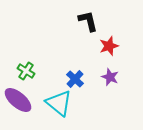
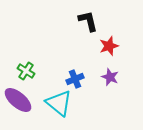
blue cross: rotated 24 degrees clockwise
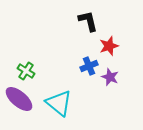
blue cross: moved 14 px right, 13 px up
purple ellipse: moved 1 px right, 1 px up
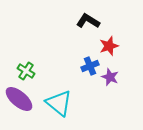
black L-shape: rotated 45 degrees counterclockwise
blue cross: moved 1 px right
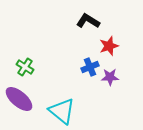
blue cross: moved 1 px down
green cross: moved 1 px left, 4 px up
purple star: rotated 24 degrees counterclockwise
cyan triangle: moved 3 px right, 8 px down
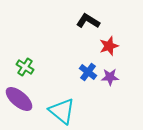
blue cross: moved 2 px left, 5 px down; rotated 30 degrees counterclockwise
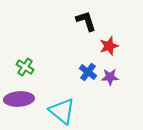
black L-shape: moved 2 px left; rotated 40 degrees clockwise
purple ellipse: rotated 44 degrees counterclockwise
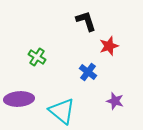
green cross: moved 12 px right, 10 px up
purple star: moved 5 px right, 24 px down; rotated 18 degrees clockwise
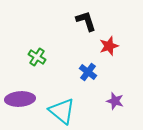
purple ellipse: moved 1 px right
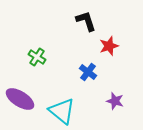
purple ellipse: rotated 36 degrees clockwise
